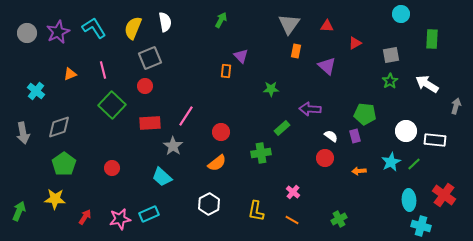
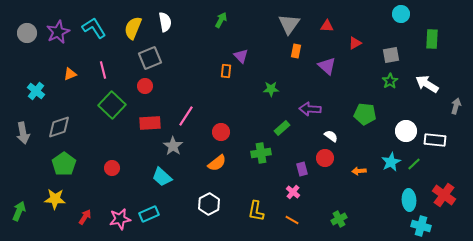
purple rectangle at (355, 136): moved 53 px left, 33 px down
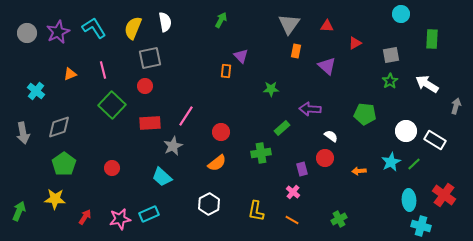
gray square at (150, 58): rotated 10 degrees clockwise
white rectangle at (435, 140): rotated 25 degrees clockwise
gray star at (173, 146): rotated 12 degrees clockwise
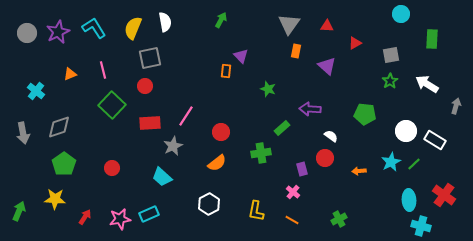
green star at (271, 89): moved 3 px left; rotated 21 degrees clockwise
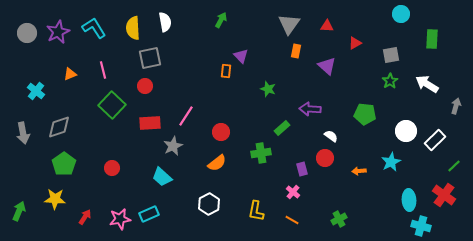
yellow semicircle at (133, 28): rotated 25 degrees counterclockwise
white rectangle at (435, 140): rotated 75 degrees counterclockwise
green line at (414, 164): moved 40 px right, 2 px down
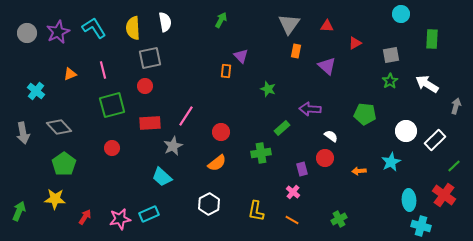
green square at (112, 105): rotated 32 degrees clockwise
gray diamond at (59, 127): rotated 65 degrees clockwise
red circle at (112, 168): moved 20 px up
